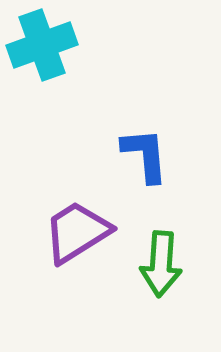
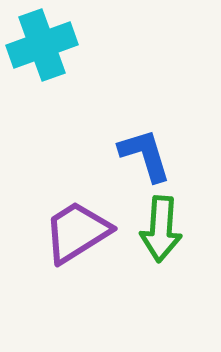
blue L-shape: rotated 12 degrees counterclockwise
green arrow: moved 35 px up
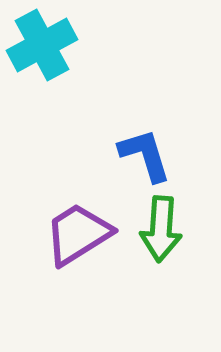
cyan cross: rotated 8 degrees counterclockwise
purple trapezoid: moved 1 px right, 2 px down
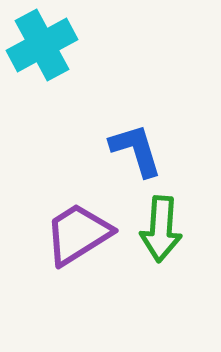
blue L-shape: moved 9 px left, 5 px up
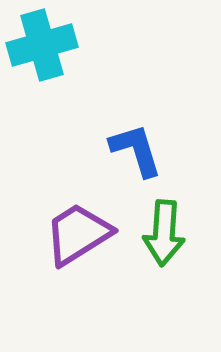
cyan cross: rotated 12 degrees clockwise
green arrow: moved 3 px right, 4 px down
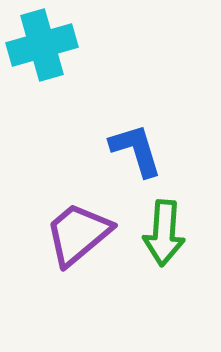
purple trapezoid: rotated 8 degrees counterclockwise
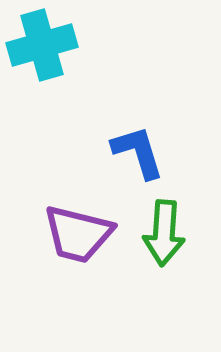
blue L-shape: moved 2 px right, 2 px down
purple trapezoid: rotated 126 degrees counterclockwise
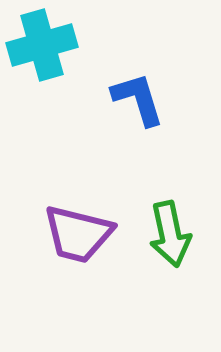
blue L-shape: moved 53 px up
green arrow: moved 6 px right, 1 px down; rotated 16 degrees counterclockwise
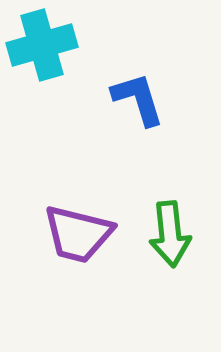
green arrow: rotated 6 degrees clockwise
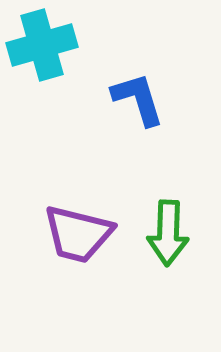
green arrow: moved 2 px left, 1 px up; rotated 8 degrees clockwise
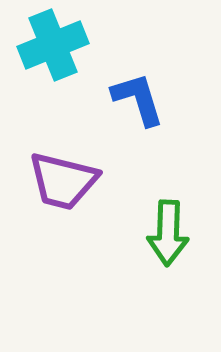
cyan cross: moved 11 px right; rotated 6 degrees counterclockwise
purple trapezoid: moved 15 px left, 53 px up
